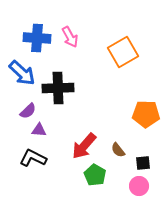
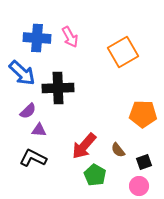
orange pentagon: moved 3 px left
black square: moved 1 px right, 1 px up; rotated 14 degrees counterclockwise
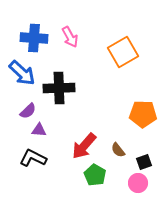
blue cross: moved 3 px left
black cross: moved 1 px right
pink circle: moved 1 px left, 3 px up
